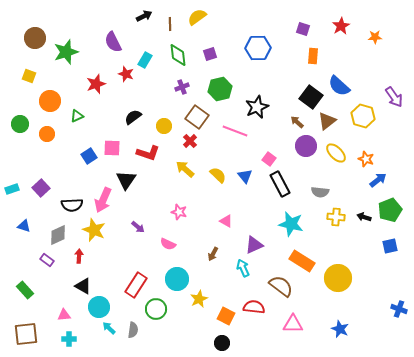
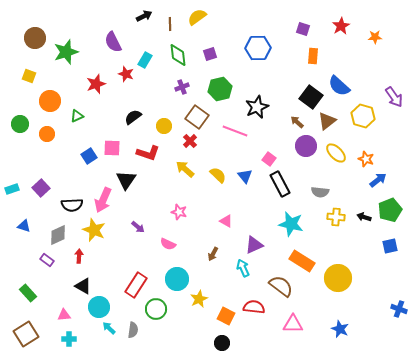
green rectangle at (25, 290): moved 3 px right, 3 px down
brown square at (26, 334): rotated 25 degrees counterclockwise
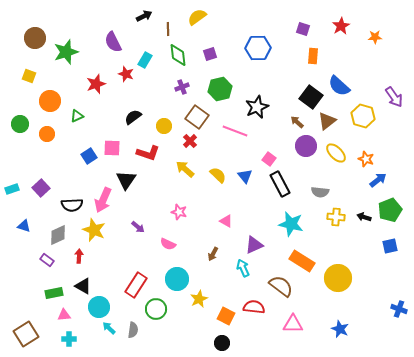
brown line at (170, 24): moved 2 px left, 5 px down
green rectangle at (28, 293): moved 26 px right; rotated 60 degrees counterclockwise
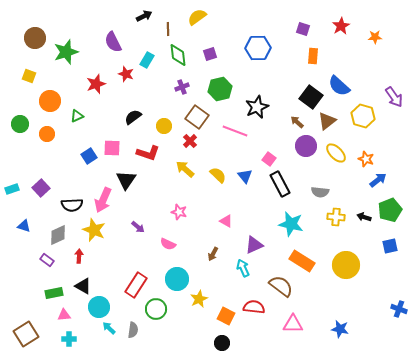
cyan rectangle at (145, 60): moved 2 px right
yellow circle at (338, 278): moved 8 px right, 13 px up
blue star at (340, 329): rotated 12 degrees counterclockwise
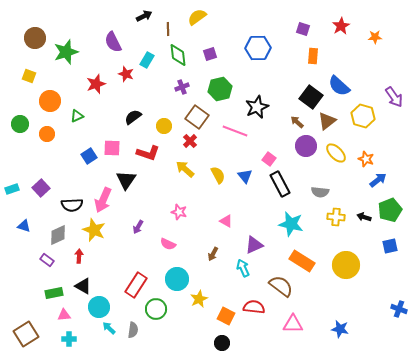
yellow semicircle at (218, 175): rotated 18 degrees clockwise
purple arrow at (138, 227): rotated 80 degrees clockwise
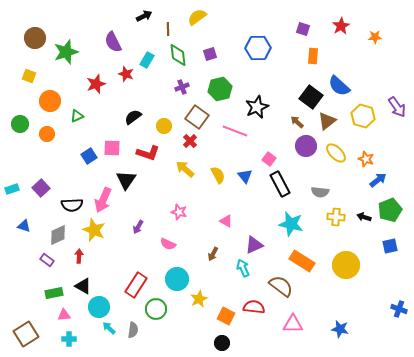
purple arrow at (394, 97): moved 3 px right, 10 px down
